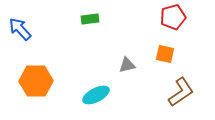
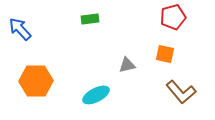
brown L-shape: rotated 84 degrees clockwise
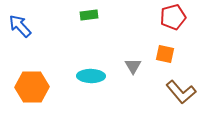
green rectangle: moved 1 px left, 4 px up
blue arrow: moved 3 px up
gray triangle: moved 6 px right, 1 px down; rotated 48 degrees counterclockwise
orange hexagon: moved 4 px left, 6 px down
cyan ellipse: moved 5 px left, 19 px up; rotated 28 degrees clockwise
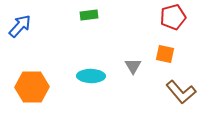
blue arrow: rotated 85 degrees clockwise
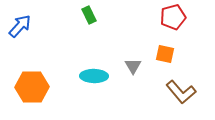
green rectangle: rotated 72 degrees clockwise
cyan ellipse: moved 3 px right
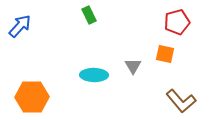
red pentagon: moved 4 px right, 5 px down
cyan ellipse: moved 1 px up
orange hexagon: moved 10 px down
brown L-shape: moved 9 px down
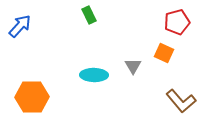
orange square: moved 1 px left, 1 px up; rotated 12 degrees clockwise
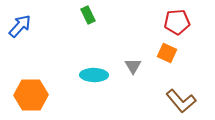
green rectangle: moved 1 px left
red pentagon: rotated 10 degrees clockwise
orange square: moved 3 px right
orange hexagon: moved 1 px left, 2 px up
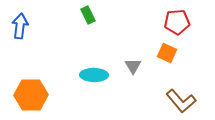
blue arrow: rotated 35 degrees counterclockwise
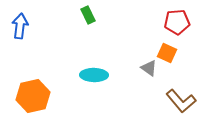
gray triangle: moved 16 px right, 2 px down; rotated 24 degrees counterclockwise
orange hexagon: moved 2 px right, 1 px down; rotated 12 degrees counterclockwise
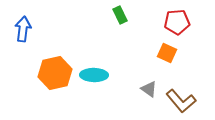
green rectangle: moved 32 px right
blue arrow: moved 3 px right, 3 px down
gray triangle: moved 21 px down
orange hexagon: moved 22 px right, 23 px up
